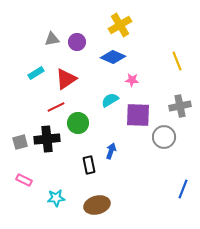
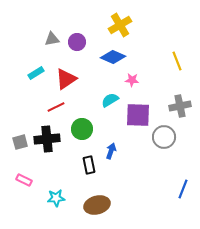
green circle: moved 4 px right, 6 px down
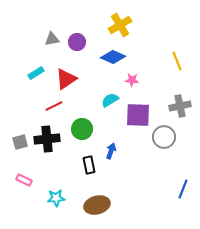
red line: moved 2 px left, 1 px up
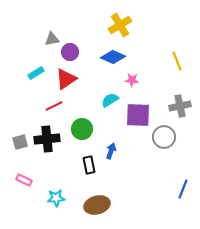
purple circle: moved 7 px left, 10 px down
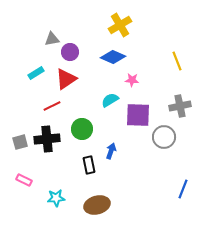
red line: moved 2 px left
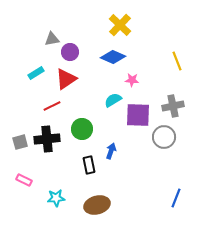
yellow cross: rotated 15 degrees counterclockwise
cyan semicircle: moved 3 px right
gray cross: moved 7 px left
blue line: moved 7 px left, 9 px down
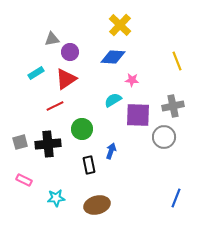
blue diamond: rotated 20 degrees counterclockwise
red line: moved 3 px right
black cross: moved 1 px right, 5 px down
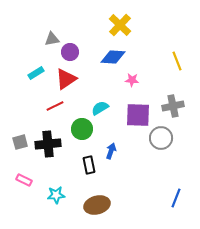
cyan semicircle: moved 13 px left, 8 px down
gray circle: moved 3 px left, 1 px down
cyan star: moved 3 px up
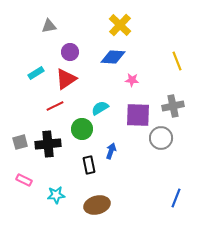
gray triangle: moved 3 px left, 13 px up
